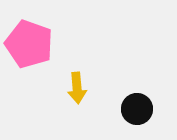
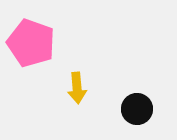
pink pentagon: moved 2 px right, 1 px up
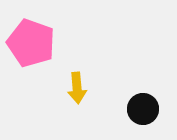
black circle: moved 6 px right
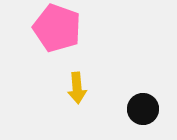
pink pentagon: moved 26 px right, 15 px up
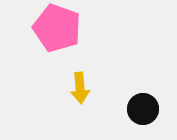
yellow arrow: moved 3 px right
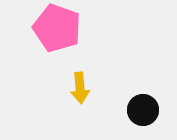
black circle: moved 1 px down
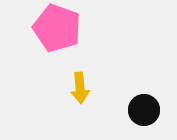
black circle: moved 1 px right
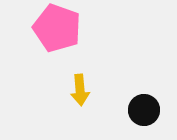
yellow arrow: moved 2 px down
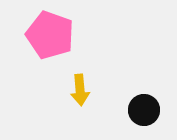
pink pentagon: moved 7 px left, 7 px down
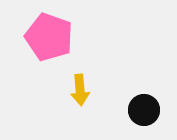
pink pentagon: moved 1 px left, 2 px down
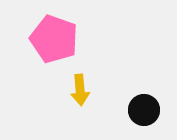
pink pentagon: moved 5 px right, 2 px down
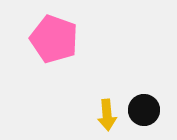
yellow arrow: moved 27 px right, 25 px down
